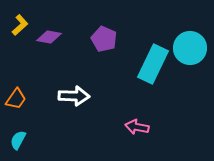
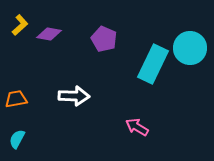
purple diamond: moved 3 px up
orange trapezoid: rotated 135 degrees counterclockwise
pink arrow: rotated 20 degrees clockwise
cyan semicircle: moved 1 px left, 1 px up
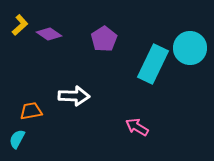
purple diamond: rotated 25 degrees clockwise
purple pentagon: rotated 15 degrees clockwise
orange trapezoid: moved 15 px right, 12 px down
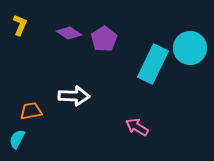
yellow L-shape: rotated 25 degrees counterclockwise
purple diamond: moved 20 px right, 1 px up
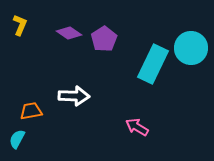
cyan circle: moved 1 px right
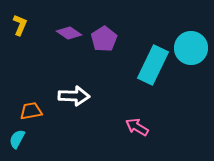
cyan rectangle: moved 1 px down
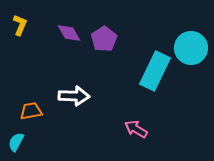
purple diamond: rotated 25 degrees clockwise
cyan rectangle: moved 2 px right, 6 px down
pink arrow: moved 1 px left, 2 px down
cyan semicircle: moved 1 px left, 3 px down
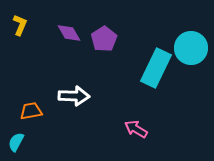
cyan rectangle: moved 1 px right, 3 px up
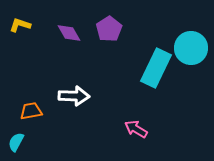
yellow L-shape: rotated 95 degrees counterclockwise
purple pentagon: moved 5 px right, 10 px up
